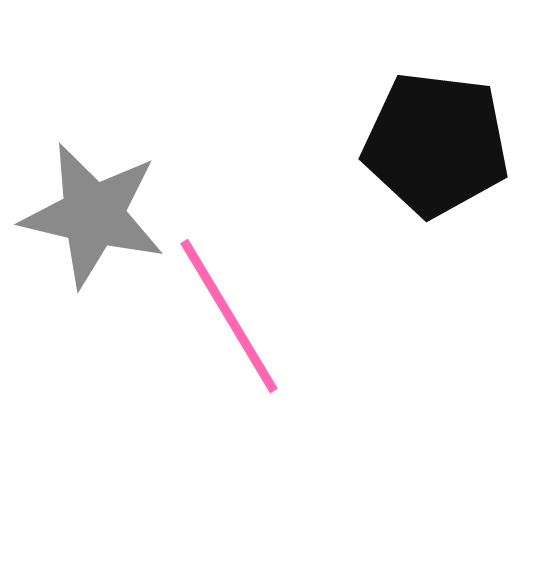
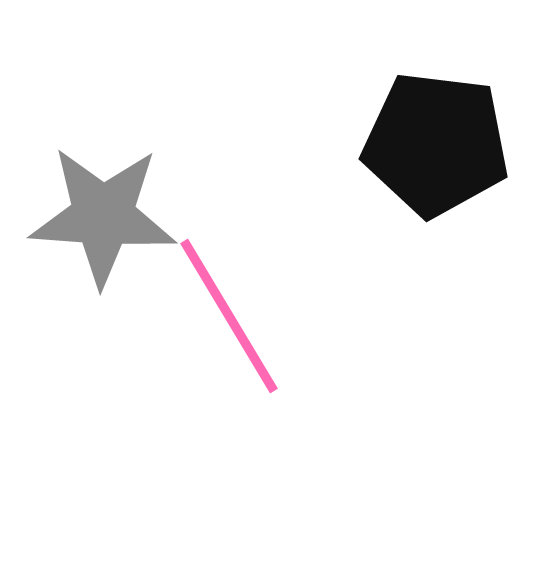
gray star: moved 10 px right, 1 px down; rotated 9 degrees counterclockwise
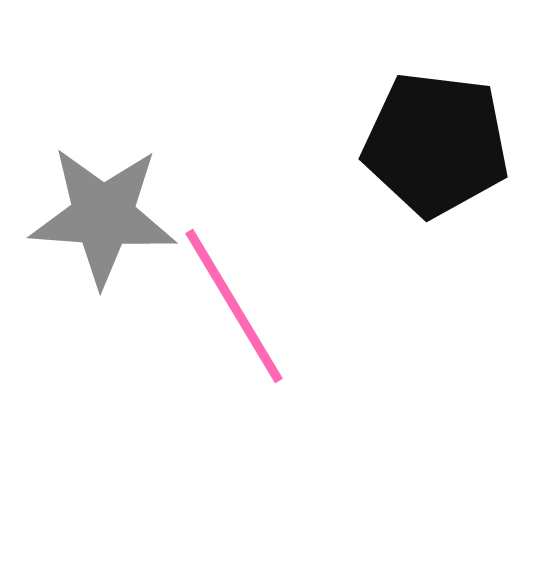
pink line: moved 5 px right, 10 px up
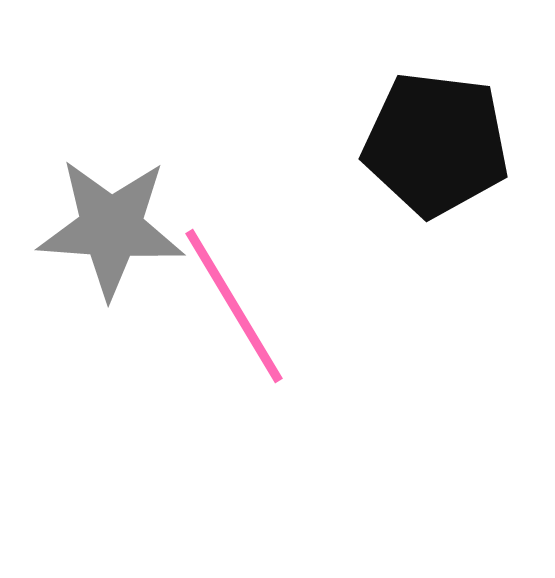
gray star: moved 8 px right, 12 px down
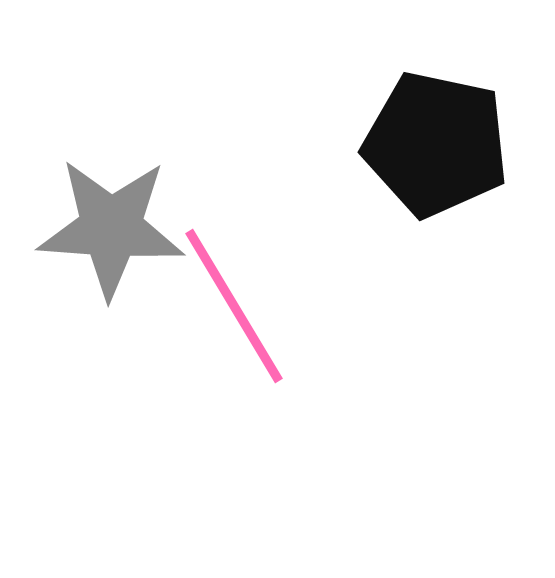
black pentagon: rotated 5 degrees clockwise
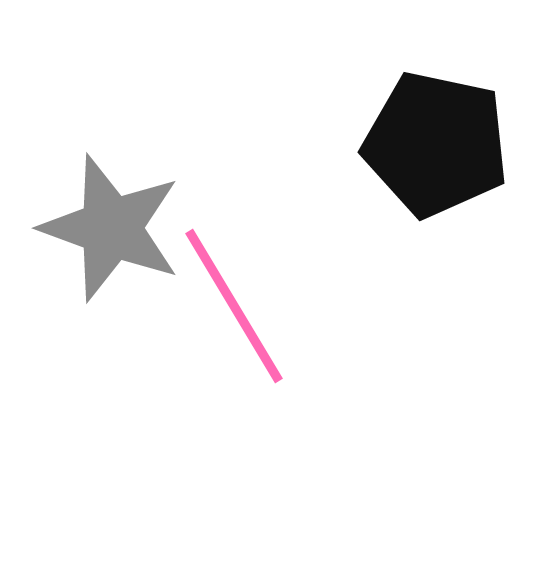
gray star: rotated 16 degrees clockwise
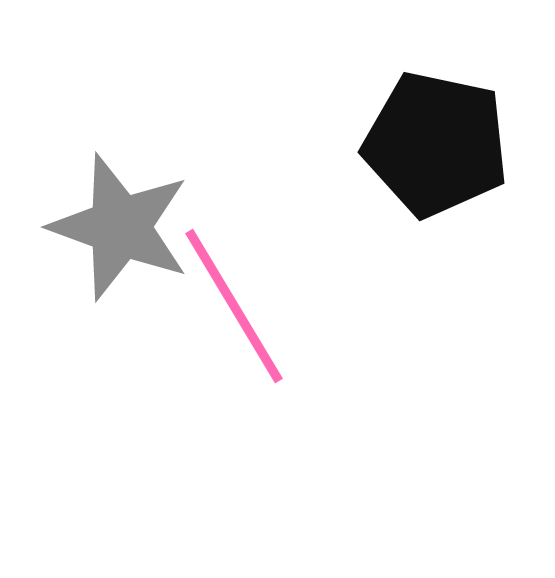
gray star: moved 9 px right, 1 px up
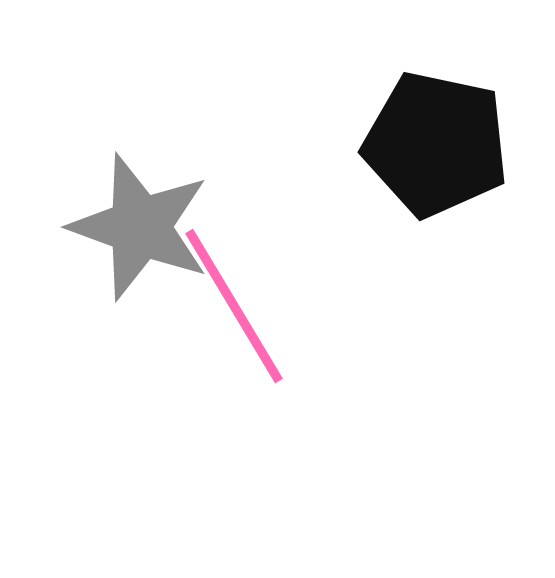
gray star: moved 20 px right
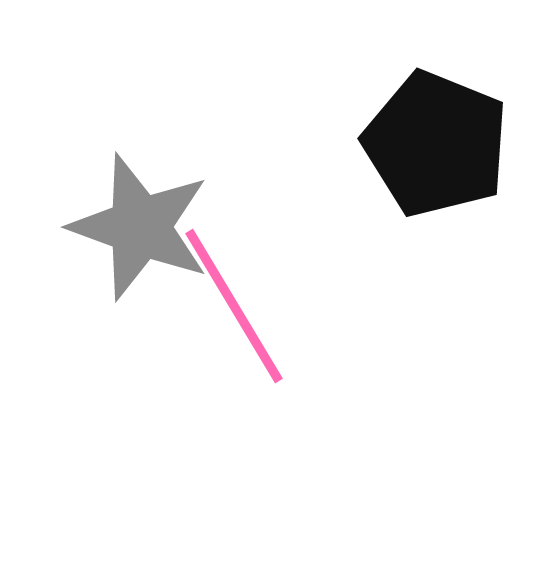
black pentagon: rotated 10 degrees clockwise
